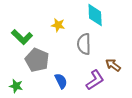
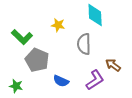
blue semicircle: rotated 140 degrees clockwise
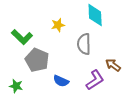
yellow star: rotated 24 degrees counterclockwise
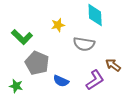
gray semicircle: rotated 80 degrees counterclockwise
gray pentagon: moved 3 px down
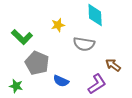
purple L-shape: moved 2 px right, 4 px down
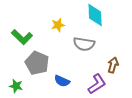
brown arrow: rotated 70 degrees clockwise
blue semicircle: moved 1 px right
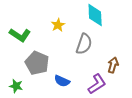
yellow star: rotated 16 degrees counterclockwise
green L-shape: moved 2 px left, 2 px up; rotated 10 degrees counterclockwise
gray semicircle: rotated 80 degrees counterclockwise
